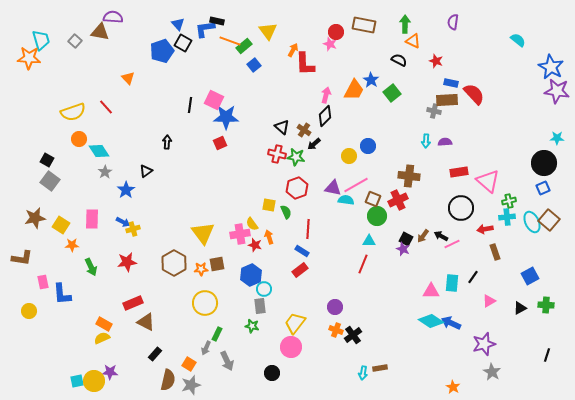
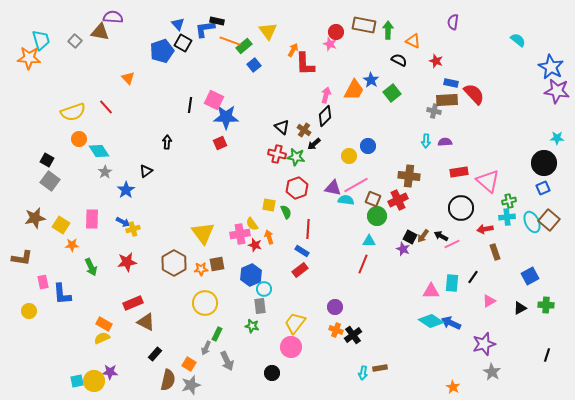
green arrow at (405, 24): moved 17 px left, 6 px down
black square at (406, 239): moved 4 px right, 2 px up
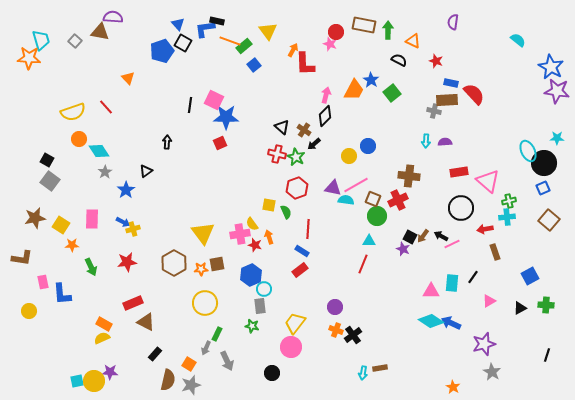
green star at (296, 157): rotated 18 degrees clockwise
cyan ellipse at (532, 222): moved 4 px left, 71 px up
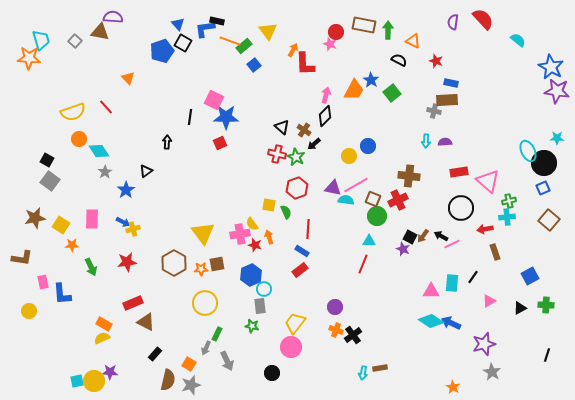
red semicircle at (474, 94): moved 9 px right, 75 px up
black line at (190, 105): moved 12 px down
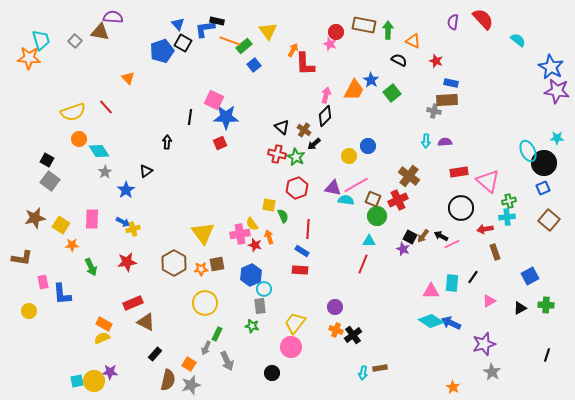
brown cross at (409, 176): rotated 30 degrees clockwise
green semicircle at (286, 212): moved 3 px left, 4 px down
red rectangle at (300, 270): rotated 42 degrees clockwise
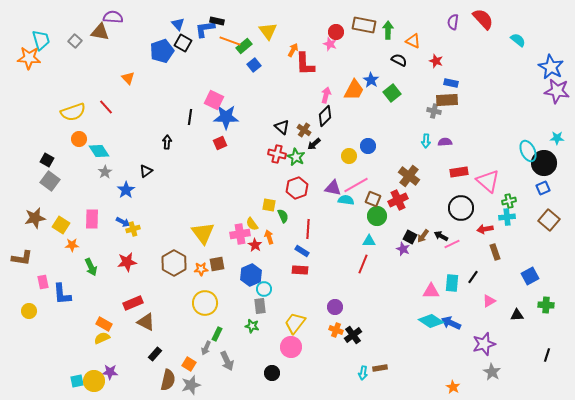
red star at (255, 245): rotated 16 degrees clockwise
black triangle at (520, 308): moved 3 px left, 7 px down; rotated 24 degrees clockwise
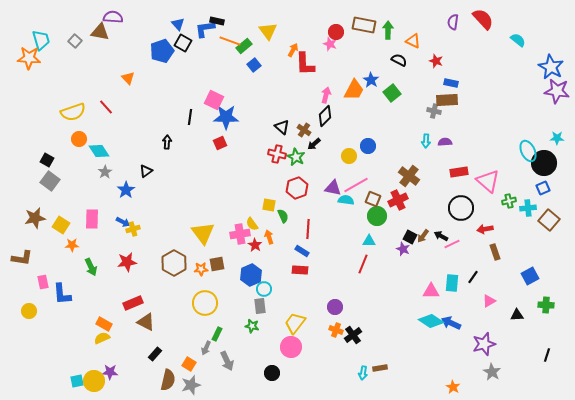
cyan cross at (507, 217): moved 21 px right, 9 px up
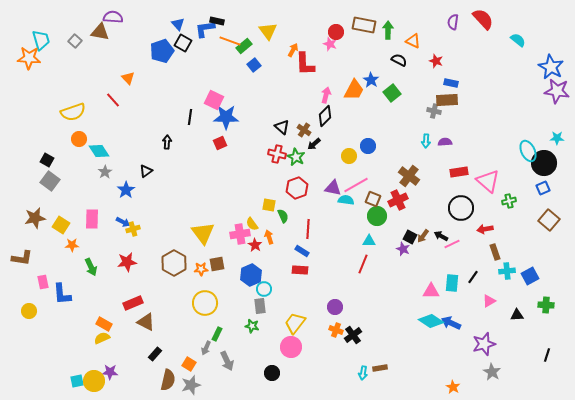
red line at (106, 107): moved 7 px right, 7 px up
cyan cross at (528, 208): moved 21 px left, 63 px down
